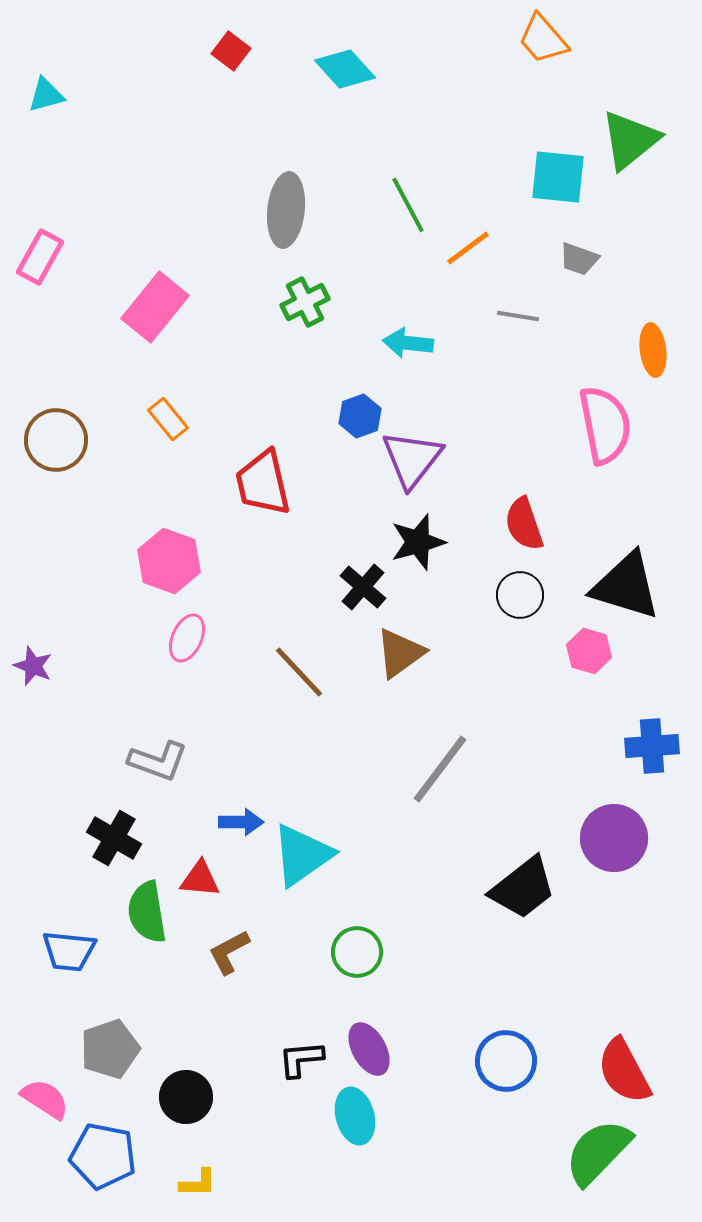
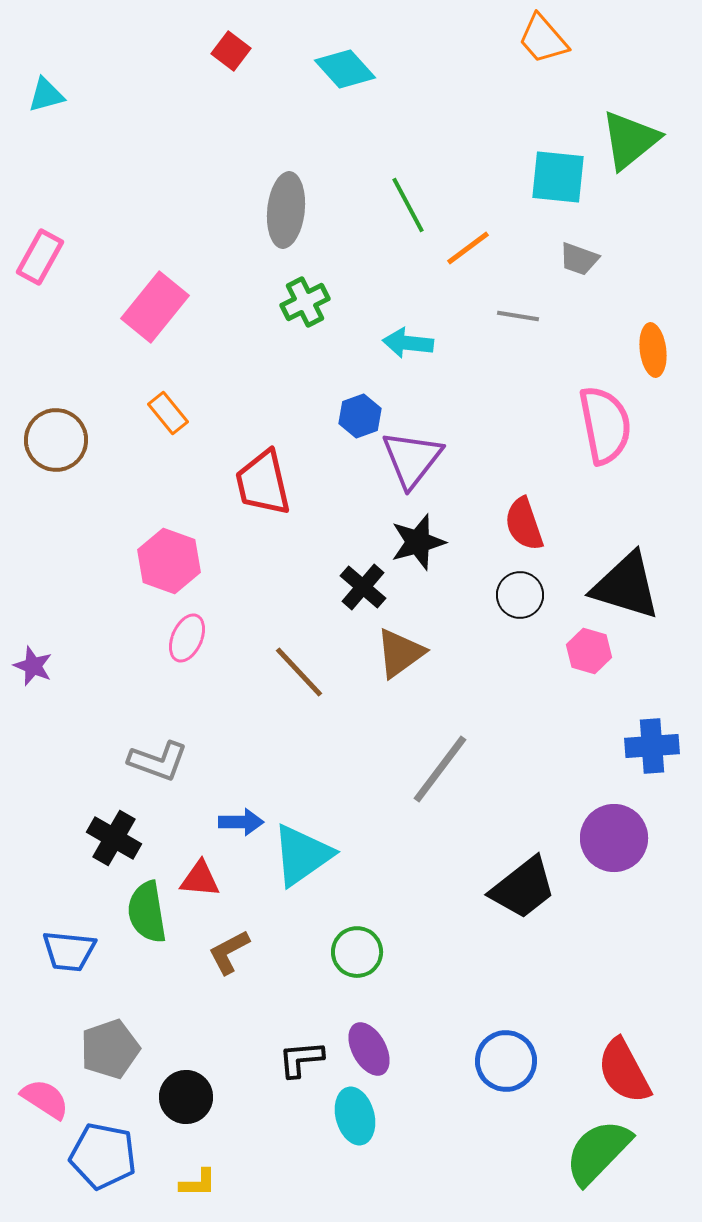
orange rectangle at (168, 419): moved 6 px up
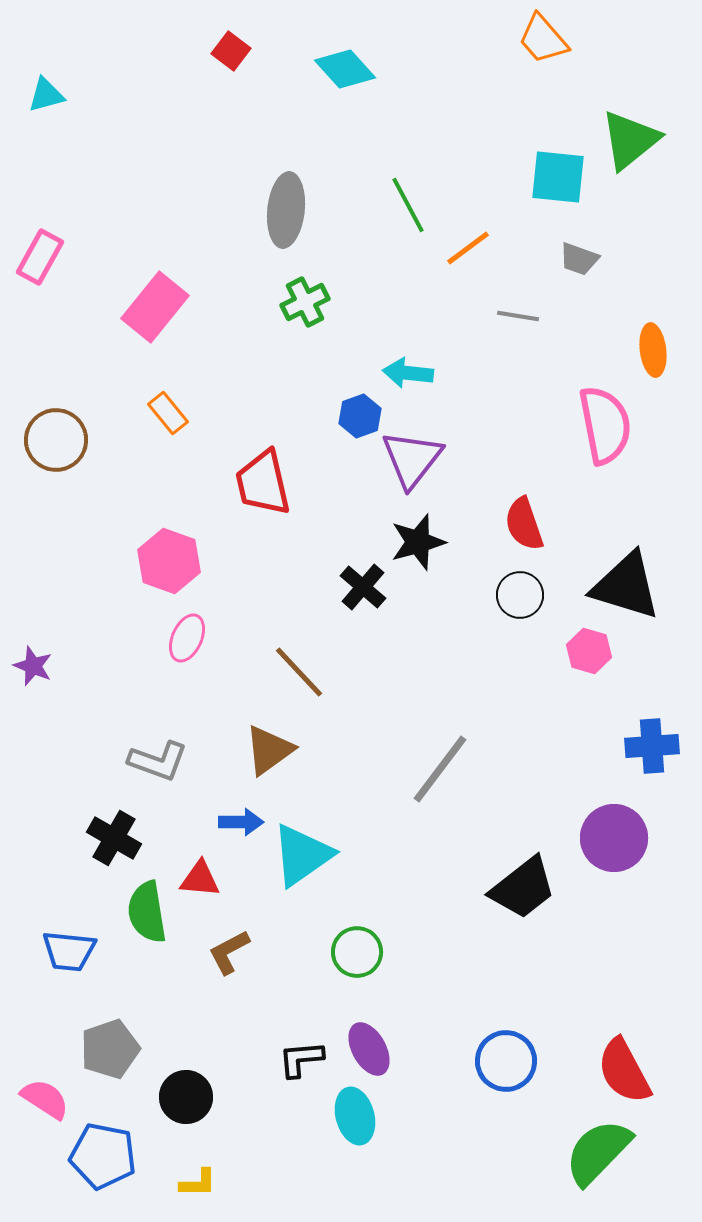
cyan arrow at (408, 343): moved 30 px down
brown triangle at (400, 653): moved 131 px left, 97 px down
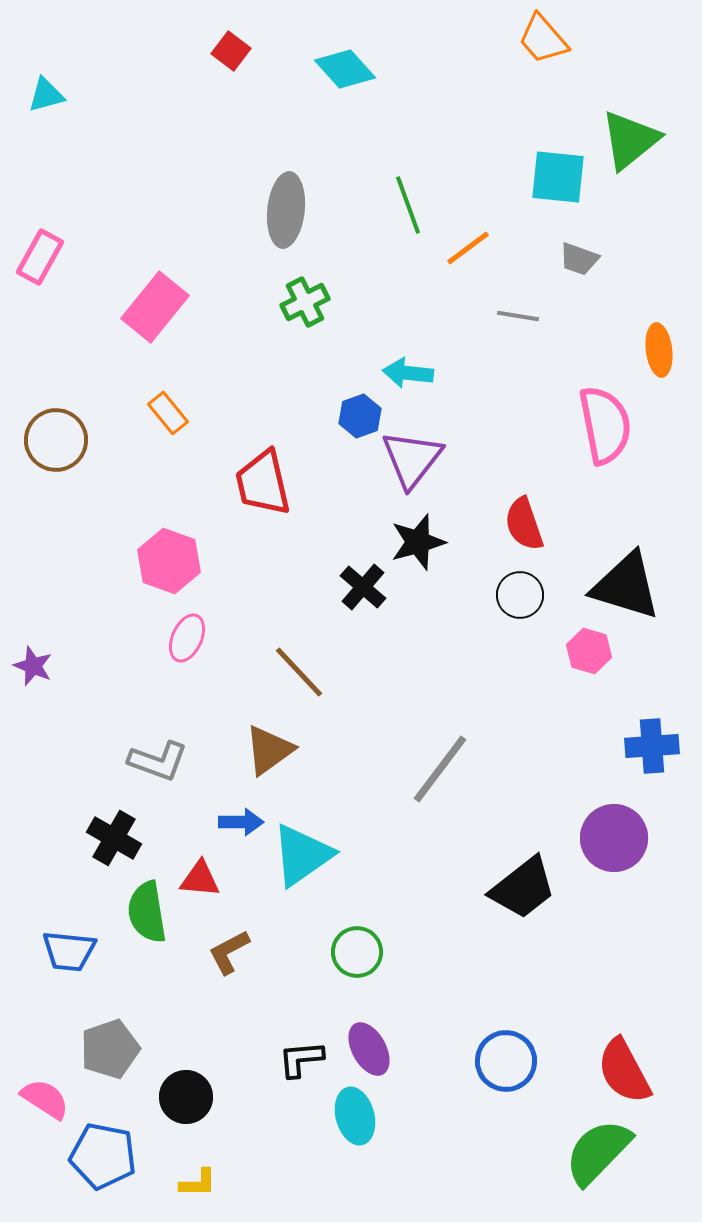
green line at (408, 205): rotated 8 degrees clockwise
orange ellipse at (653, 350): moved 6 px right
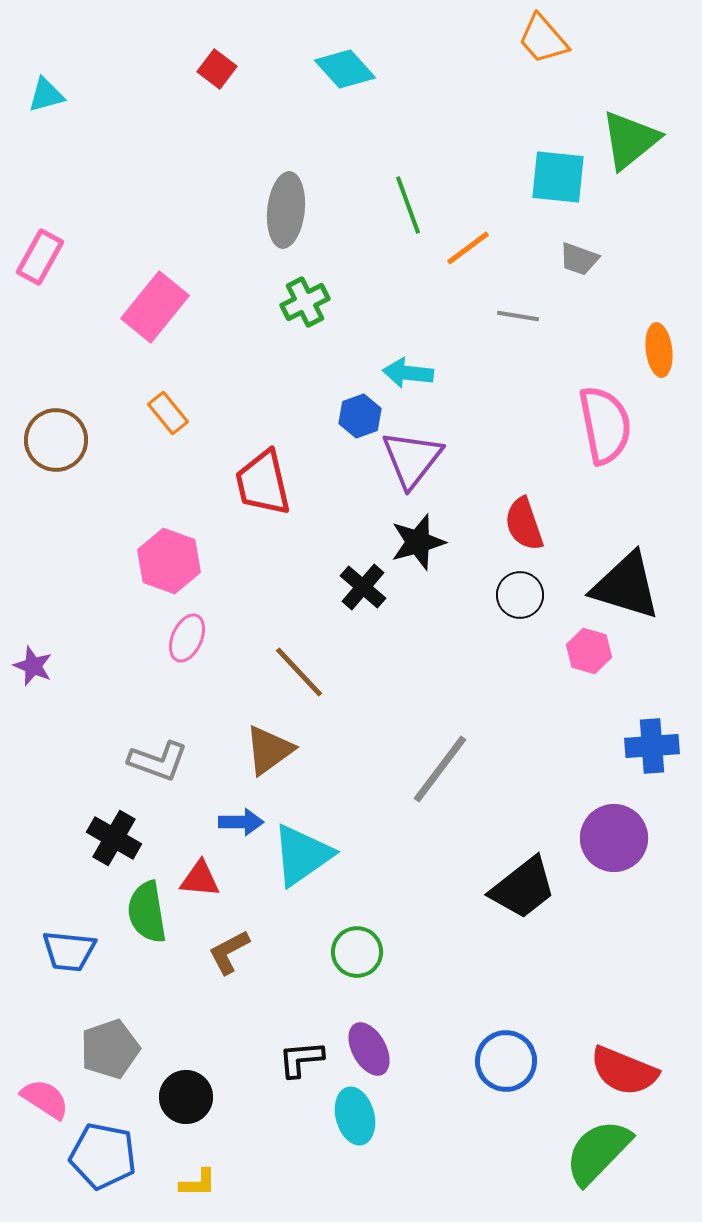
red square at (231, 51): moved 14 px left, 18 px down
red semicircle at (624, 1071): rotated 40 degrees counterclockwise
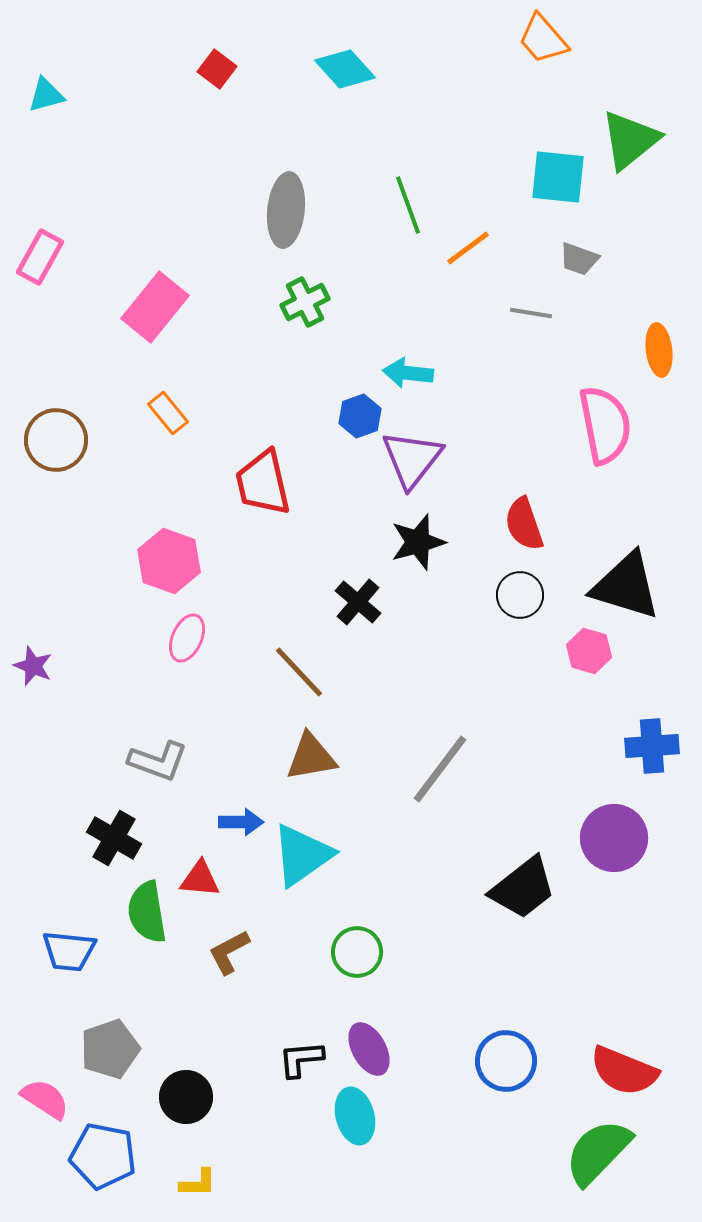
gray line at (518, 316): moved 13 px right, 3 px up
black cross at (363, 587): moved 5 px left, 15 px down
brown triangle at (269, 750): moved 42 px right, 7 px down; rotated 26 degrees clockwise
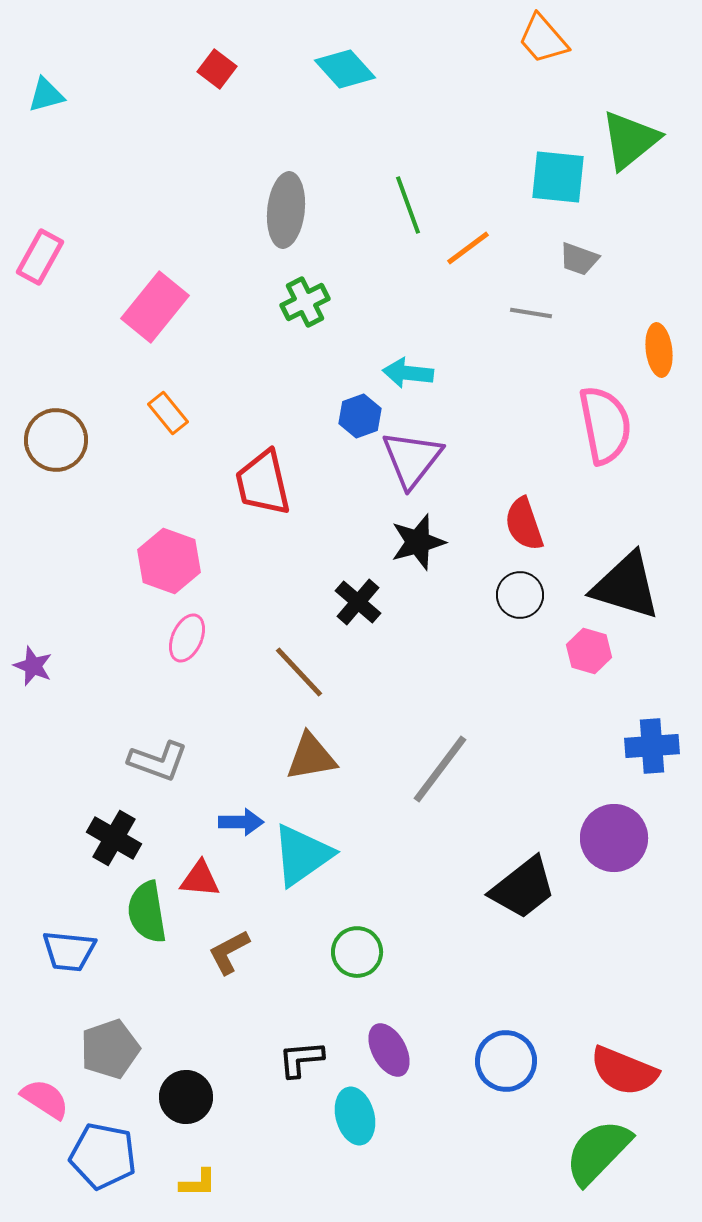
purple ellipse at (369, 1049): moved 20 px right, 1 px down
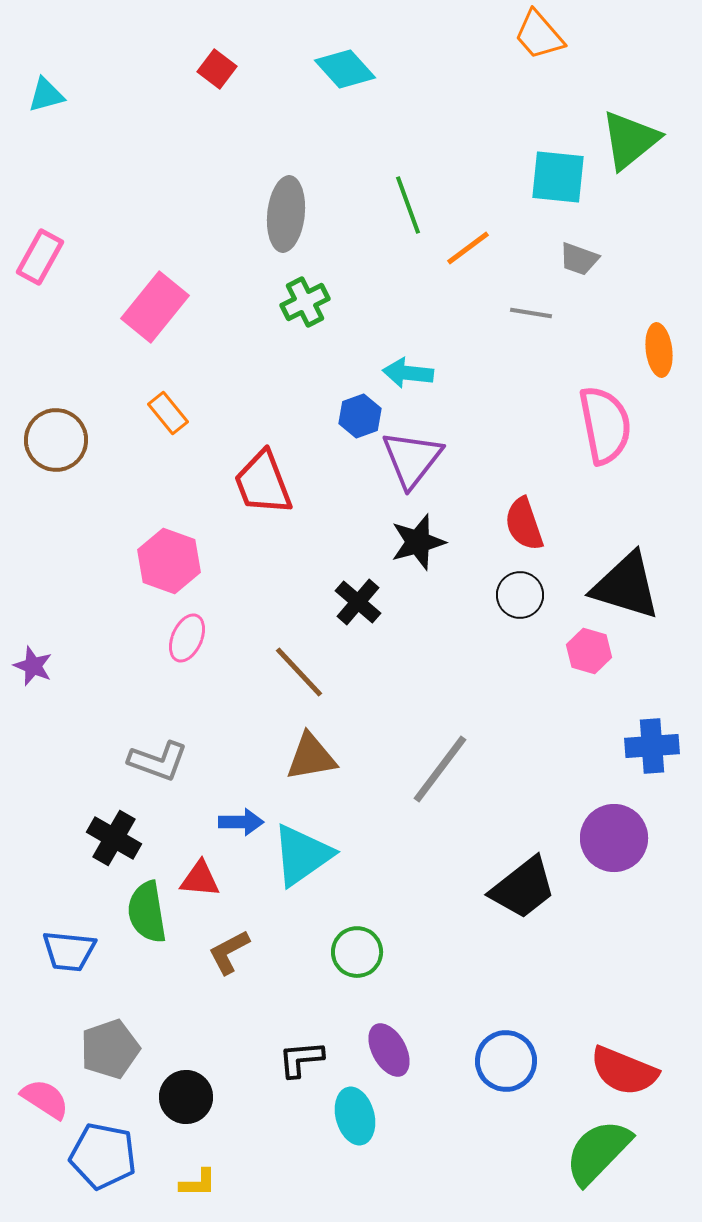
orange trapezoid at (543, 39): moved 4 px left, 4 px up
gray ellipse at (286, 210): moved 4 px down
red trapezoid at (263, 483): rotated 8 degrees counterclockwise
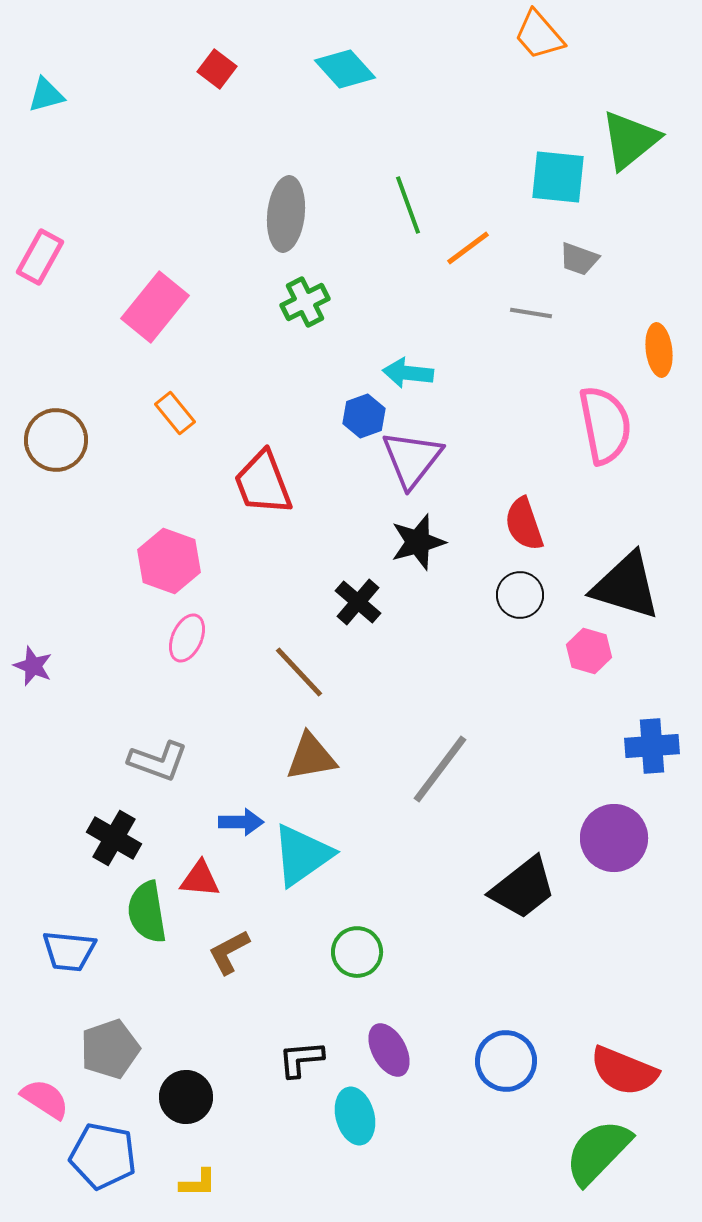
orange rectangle at (168, 413): moved 7 px right
blue hexagon at (360, 416): moved 4 px right
